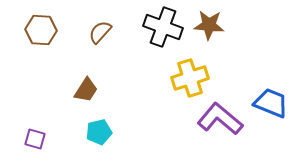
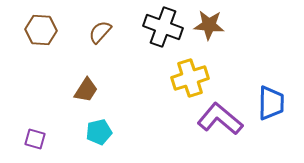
blue trapezoid: rotated 69 degrees clockwise
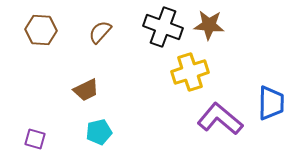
yellow cross: moved 6 px up
brown trapezoid: rotated 32 degrees clockwise
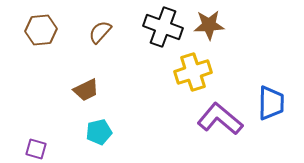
brown star: rotated 8 degrees counterclockwise
brown hexagon: rotated 8 degrees counterclockwise
yellow cross: moved 3 px right
purple square: moved 1 px right, 10 px down
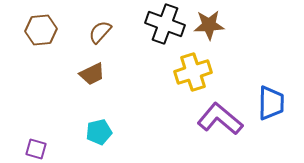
black cross: moved 2 px right, 3 px up
brown trapezoid: moved 6 px right, 16 px up
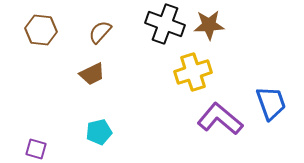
brown hexagon: rotated 12 degrees clockwise
blue trapezoid: rotated 21 degrees counterclockwise
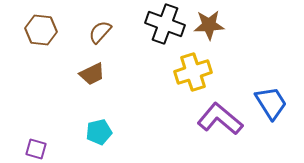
blue trapezoid: rotated 12 degrees counterclockwise
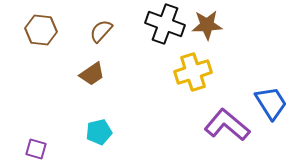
brown star: moved 2 px left
brown semicircle: moved 1 px right, 1 px up
brown trapezoid: rotated 8 degrees counterclockwise
purple L-shape: moved 7 px right, 6 px down
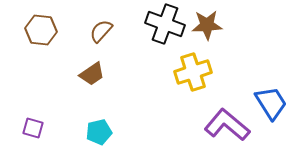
purple square: moved 3 px left, 21 px up
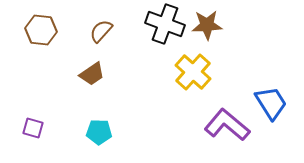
yellow cross: rotated 30 degrees counterclockwise
cyan pentagon: rotated 15 degrees clockwise
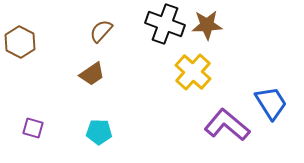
brown hexagon: moved 21 px left, 12 px down; rotated 20 degrees clockwise
